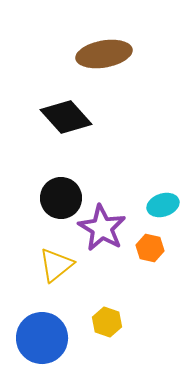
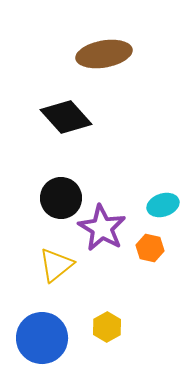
yellow hexagon: moved 5 px down; rotated 12 degrees clockwise
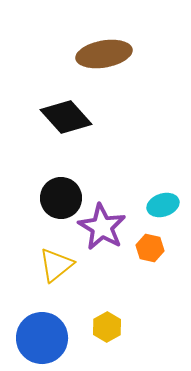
purple star: moved 1 px up
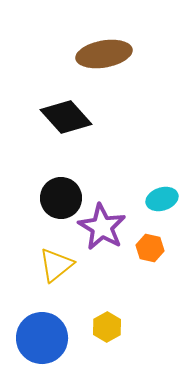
cyan ellipse: moved 1 px left, 6 px up
